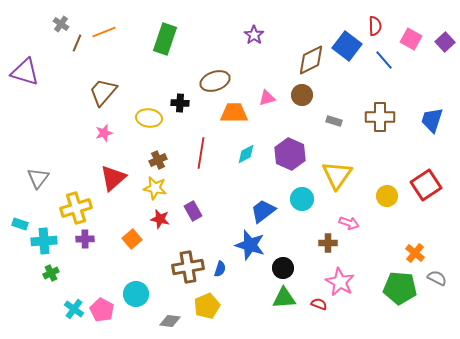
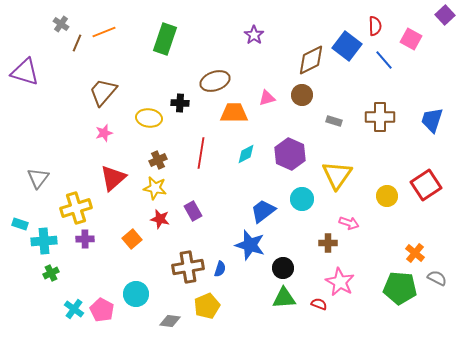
purple square at (445, 42): moved 27 px up
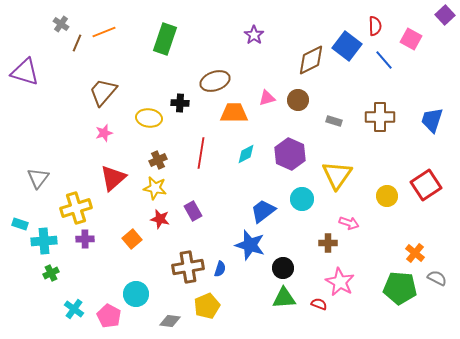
brown circle at (302, 95): moved 4 px left, 5 px down
pink pentagon at (102, 310): moved 7 px right, 6 px down
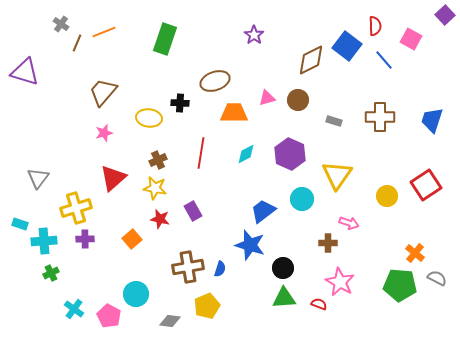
green pentagon at (400, 288): moved 3 px up
